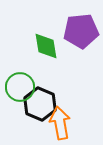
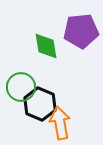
green circle: moved 1 px right
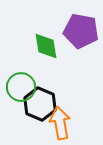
purple pentagon: rotated 16 degrees clockwise
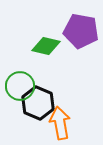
green diamond: rotated 68 degrees counterclockwise
green circle: moved 1 px left, 1 px up
black hexagon: moved 2 px left, 1 px up
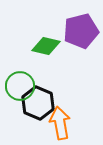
purple pentagon: rotated 24 degrees counterclockwise
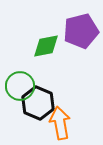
green diamond: rotated 24 degrees counterclockwise
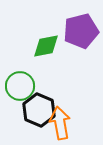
black hexagon: moved 1 px right, 7 px down
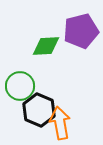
green diamond: rotated 8 degrees clockwise
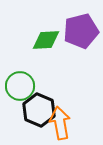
green diamond: moved 6 px up
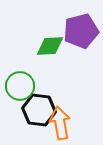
green diamond: moved 4 px right, 6 px down
black hexagon: rotated 16 degrees counterclockwise
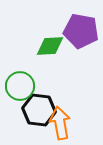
purple pentagon: rotated 24 degrees clockwise
